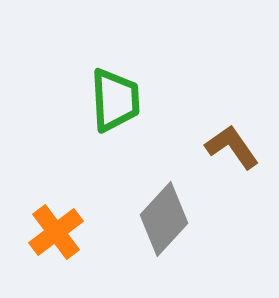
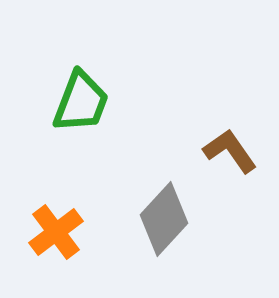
green trapezoid: moved 34 px left, 2 px down; rotated 24 degrees clockwise
brown L-shape: moved 2 px left, 4 px down
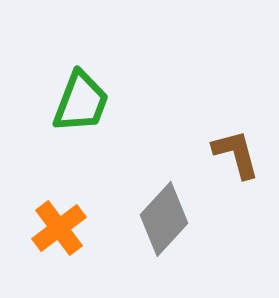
brown L-shape: moved 6 px right, 3 px down; rotated 20 degrees clockwise
orange cross: moved 3 px right, 4 px up
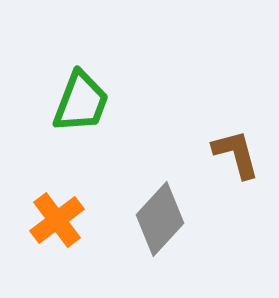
gray diamond: moved 4 px left
orange cross: moved 2 px left, 8 px up
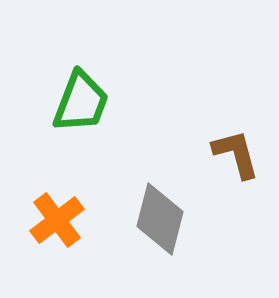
gray diamond: rotated 28 degrees counterclockwise
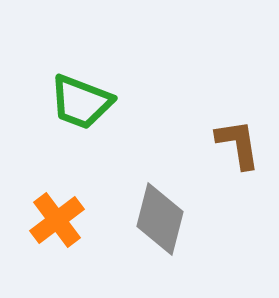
green trapezoid: rotated 90 degrees clockwise
brown L-shape: moved 2 px right, 10 px up; rotated 6 degrees clockwise
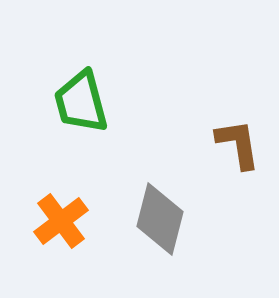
green trapezoid: rotated 54 degrees clockwise
orange cross: moved 4 px right, 1 px down
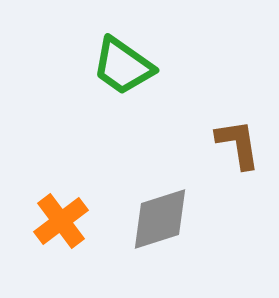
green trapezoid: moved 42 px right, 36 px up; rotated 40 degrees counterclockwise
gray diamond: rotated 58 degrees clockwise
